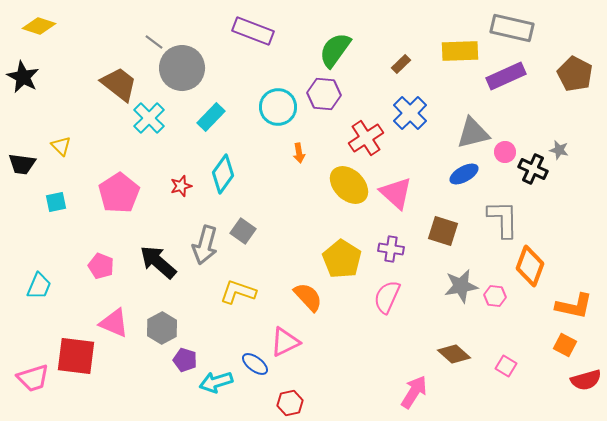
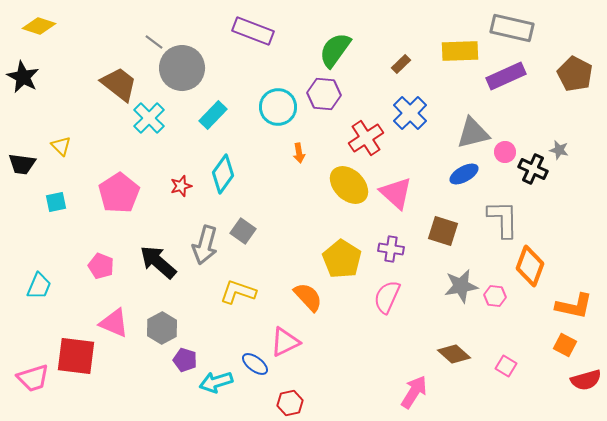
cyan rectangle at (211, 117): moved 2 px right, 2 px up
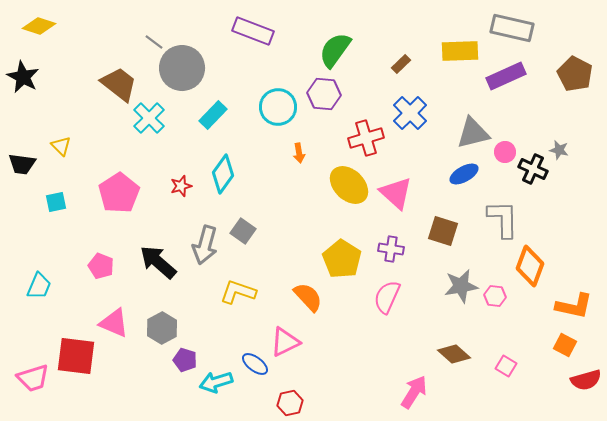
red cross at (366, 138): rotated 16 degrees clockwise
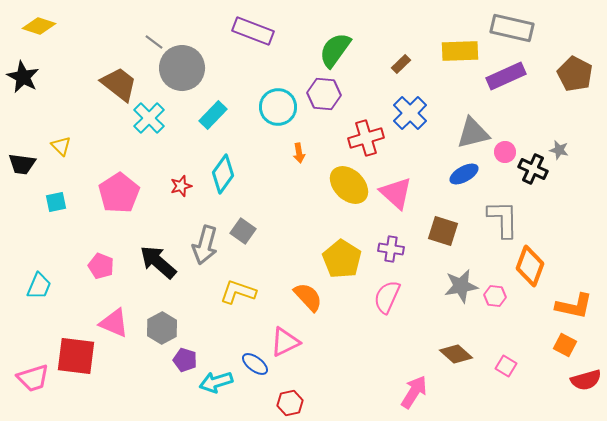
brown diamond at (454, 354): moved 2 px right
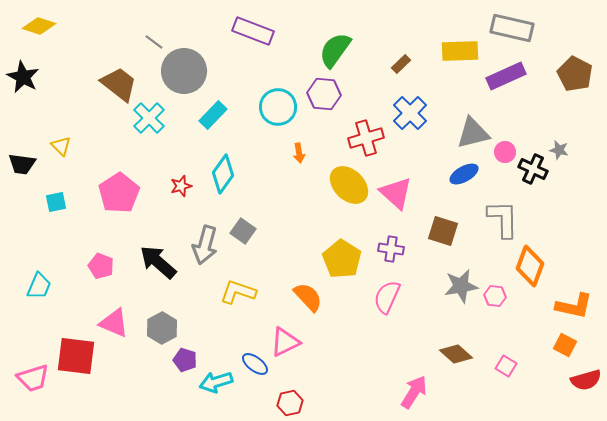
gray circle at (182, 68): moved 2 px right, 3 px down
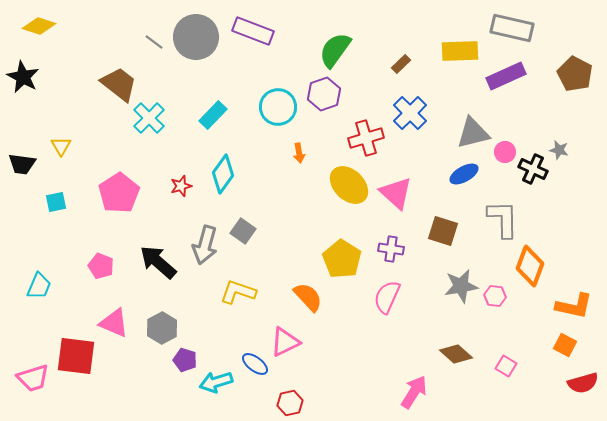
gray circle at (184, 71): moved 12 px right, 34 px up
purple hexagon at (324, 94): rotated 24 degrees counterclockwise
yellow triangle at (61, 146): rotated 15 degrees clockwise
red semicircle at (586, 380): moved 3 px left, 3 px down
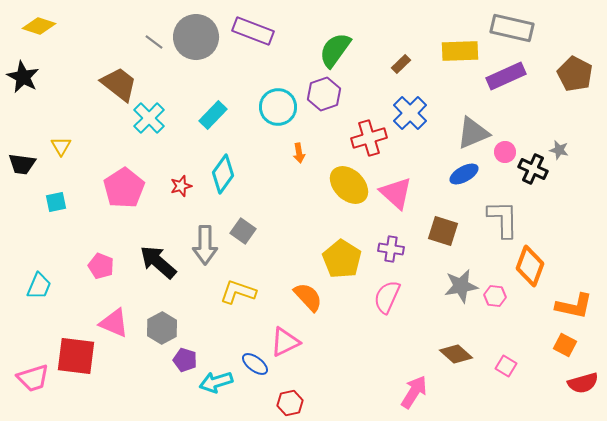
gray triangle at (473, 133): rotated 9 degrees counterclockwise
red cross at (366, 138): moved 3 px right
pink pentagon at (119, 193): moved 5 px right, 5 px up
gray arrow at (205, 245): rotated 15 degrees counterclockwise
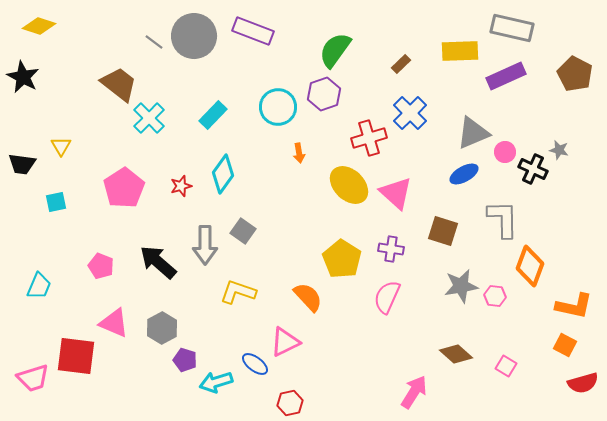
gray circle at (196, 37): moved 2 px left, 1 px up
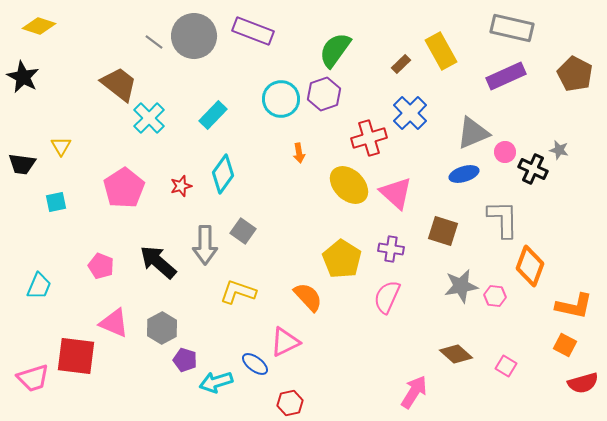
yellow rectangle at (460, 51): moved 19 px left; rotated 63 degrees clockwise
cyan circle at (278, 107): moved 3 px right, 8 px up
blue ellipse at (464, 174): rotated 12 degrees clockwise
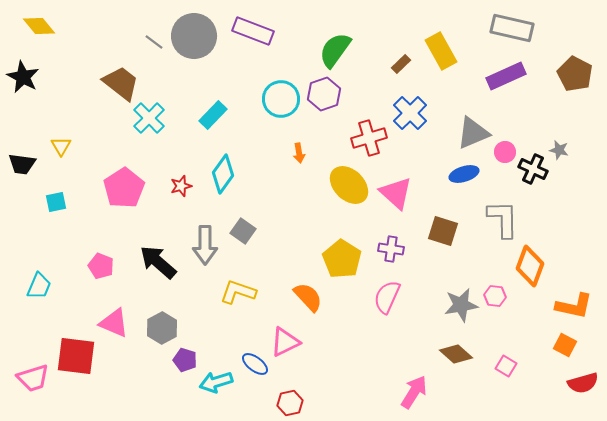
yellow diamond at (39, 26): rotated 32 degrees clockwise
brown trapezoid at (119, 84): moved 2 px right, 1 px up
gray star at (461, 286): moved 19 px down
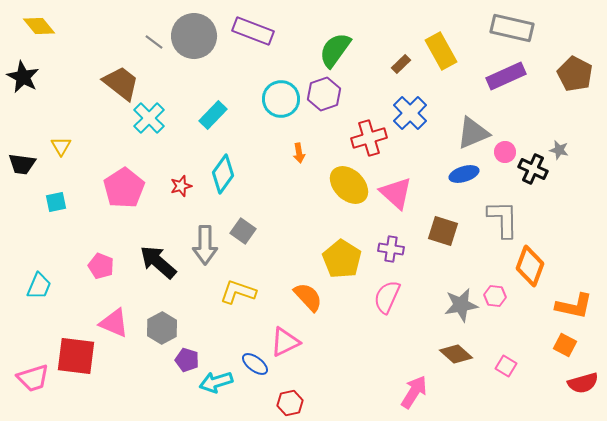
purple pentagon at (185, 360): moved 2 px right
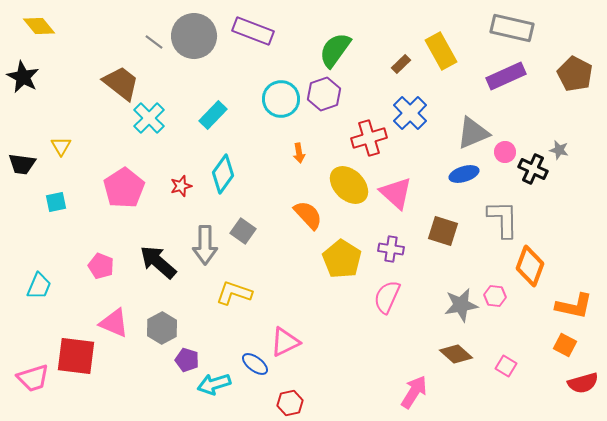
yellow L-shape at (238, 292): moved 4 px left, 1 px down
orange semicircle at (308, 297): moved 82 px up
cyan arrow at (216, 382): moved 2 px left, 2 px down
